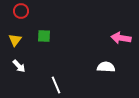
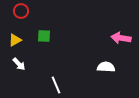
yellow triangle: rotated 24 degrees clockwise
white arrow: moved 2 px up
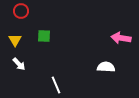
yellow triangle: rotated 32 degrees counterclockwise
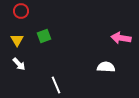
green square: rotated 24 degrees counterclockwise
yellow triangle: moved 2 px right
